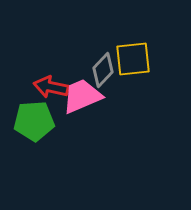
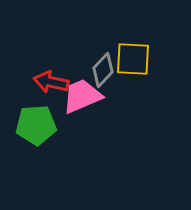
yellow square: rotated 9 degrees clockwise
red arrow: moved 5 px up
green pentagon: moved 2 px right, 4 px down
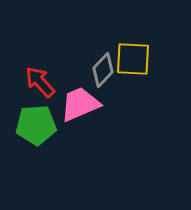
red arrow: moved 11 px left; rotated 36 degrees clockwise
pink trapezoid: moved 2 px left, 8 px down
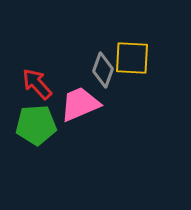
yellow square: moved 1 px left, 1 px up
gray diamond: rotated 24 degrees counterclockwise
red arrow: moved 3 px left, 2 px down
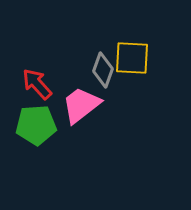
pink trapezoid: moved 1 px right, 1 px down; rotated 15 degrees counterclockwise
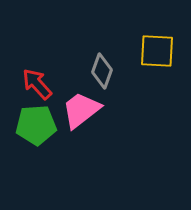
yellow square: moved 25 px right, 7 px up
gray diamond: moved 1 px left, 1 px down
pink trapezoid: moved 5 px down
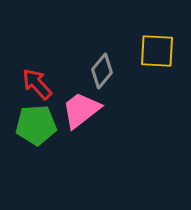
gray diamond: rotated 20 degrees clockwise
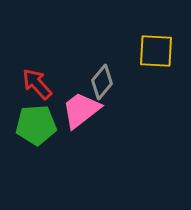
yellow square: moved 1 px left
gray diamond: moved 11 px down
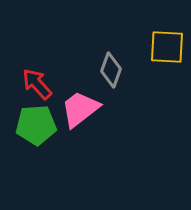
yellow square: moved 11 px right, 4 px up
gray diamond: moved 9 px right, 12 px up; rotated 20 degrees counterclockwise
pink trapezoid: moved 1 px left, 1 px up
